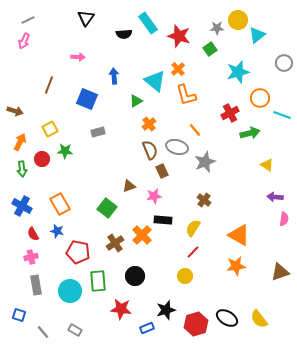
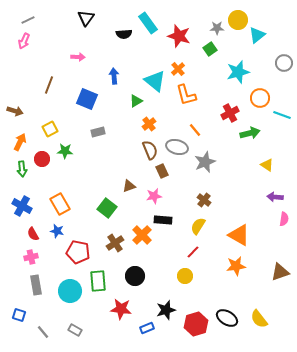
yellow semicircle at (193, 228): moved 5 px right, 2 px up
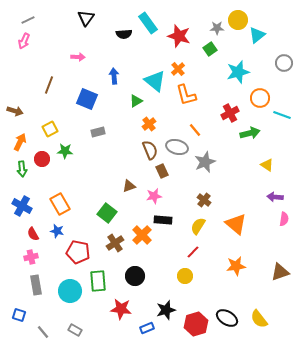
green square at (107, 208): moved 5 px down
orange triangle at (239, 235): moved 3 px left, 11 px up; rotated 10 degrees clockwise
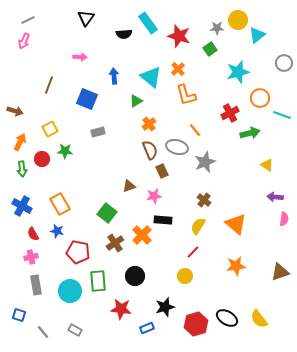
pink arrow at (78, 57): moved 2 px right
cyan triangle at (155, 81): moved 4 px left, 4 px up
black star at (166, 310): moved 1 px left, 3 px up
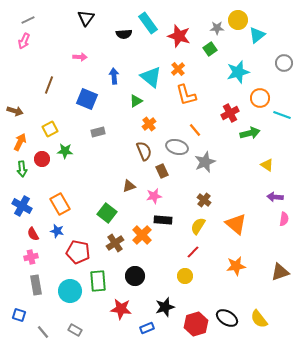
brown semicircle at (150, 150): moved 6 px left, 1 px down
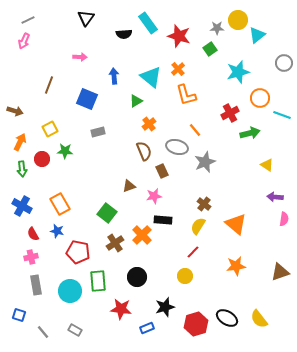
brown cross at (204, 200): moved 4 px down
black circle at (135, 276): moved 2 px right, 1 px down
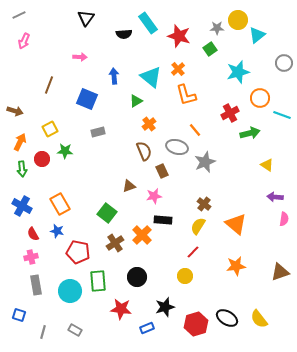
gray line at (28, 20): moved 9 px left, 5 px up
gray line at (43, 332): rotated 56 degrees clockwise
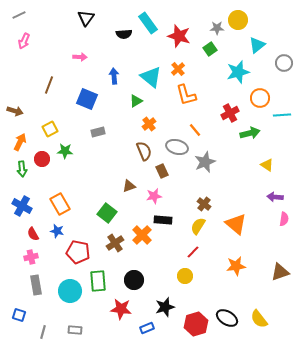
cyan triangle at (257, 35): moved 10 px down
cyan line at (282, 115): rotated 24 degrees counterclockwise
black circle at (137, 277): moved 3 px left, 3 px down
gray rectangle at (75, 330): rotated 24 degrees counterclockwise
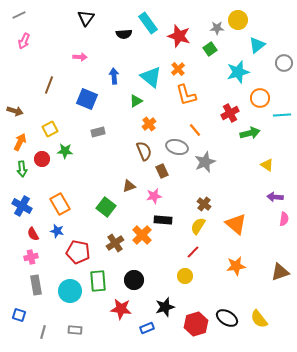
green square at (107, 213): moved 1 px left, 6 px up
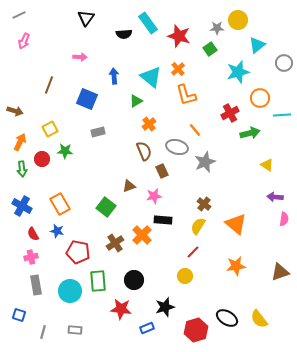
red hexagon at (196, 324): moved 6 px down
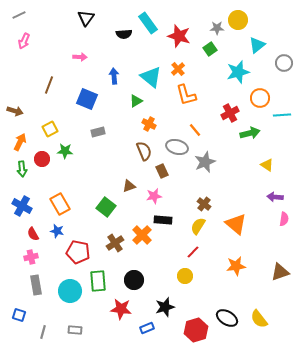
orange cross at (149, 124): rotated 24 degrees counterclockwise
